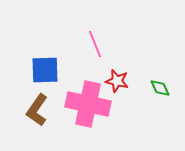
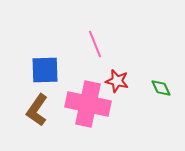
green diamond: moved 1 px right
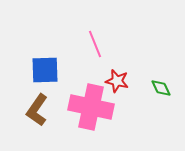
pink cross: moved 3 px right, 3 px down
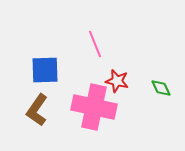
pink cross: moved 3 px right
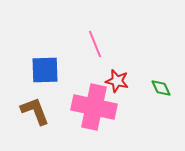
brown L-shape: moved 2 px left, 1 px down; rotated 124 degrees clockwise
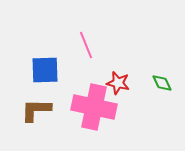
pink line: moved 9 px left, 1 px down
red star: moved 1 px right, 2 px down
green diamond: moved 1 px right, 5 px up
brown L-shape: moved 1 px right, 1 px up; rotated 68 degrees counterclockwise
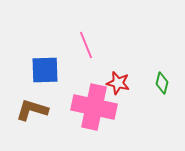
green diamond: rotated 40 degrees clockwise
brown L-shape: moved 4 px left; rotated 16 degrees clockwise
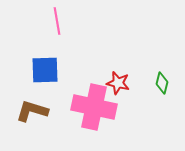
pink line: moved 29 px left, 24 px up; rotated 12 degrees clockwise
brown L-shape: moved 1 px down
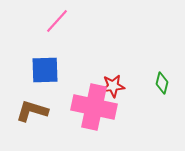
pink line: rotated 52 degrees clockwise
red star: moved 5 px left, 3 px down; rotated 20 degrees counterclockwise
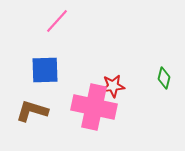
green diamond: moved 2 px right, 5 px up
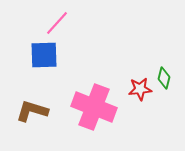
pink line: moved 2 px down
blue square: moved 1 px left, 15 px up
red star: moved 27 px right, 3 px down
pink cross: rotated 9 degrees clockwise
